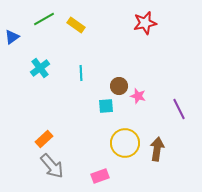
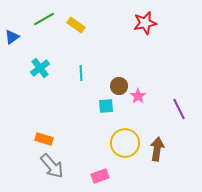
pink star: rotated 21 degrees clockwise
orange rectangle: rotated 60 degrees clockwise
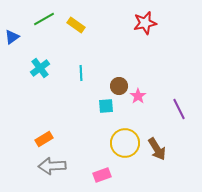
orange rectangle: rotated 48 degrees counterclockwise
brown arrow: rotated 140 degrees clockwise
gray arrow: rotated 128 degrees clockwise
pink rectangle: moved 2 px right, 1 px up
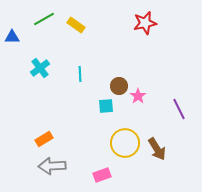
blue triangle: rotated 35 degrees clockwise
cyan line: moved 1 px left, 1 px down
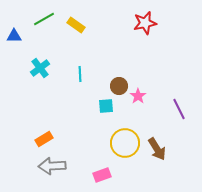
blue triangle: moved 2 px right, 1 px up
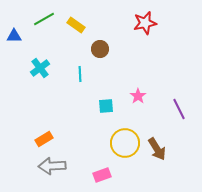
brown circle: moved 19 px left, 37 px up
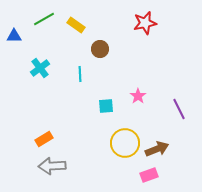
brown arrow: rotated 80 degrees counterclockwise
pink rectangle: moved 47 px right
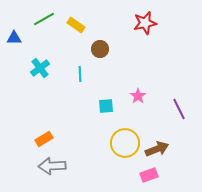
blue triangle: moved 2 px down
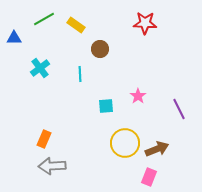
red star: rotated 15 degrees clockwise
orange rectangle: rotated 36 degrees counterclockwise
pink rectangle: moved 2 px down; rotated 48 degrees counterclockwise
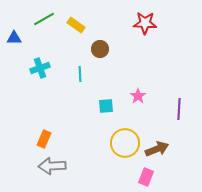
cyan cross: rotated 18 degrees clockwise
purple line: rotated 30 degrees clockwise
pink rectangle: moved 3 px left
